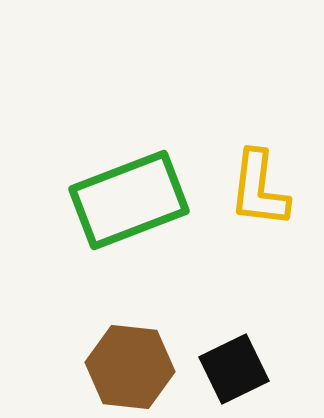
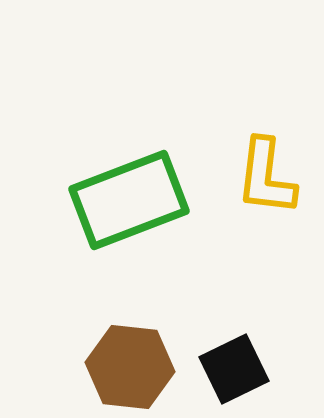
yellow L-shape: moved 7 px right, 12 px up
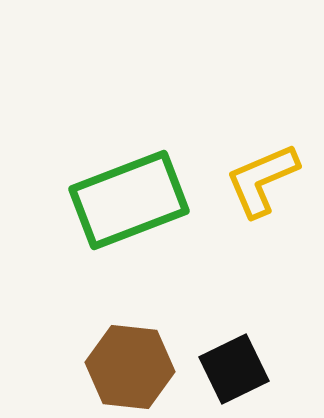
yellow L-shape: moved 4 px left, 3 px down; rotated 60 degrees clockwise
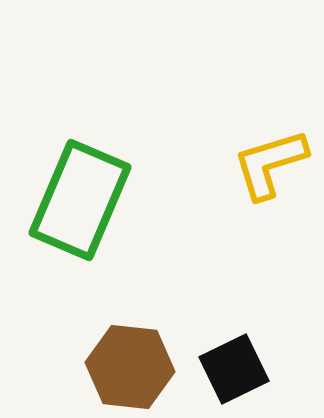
yellow L-shape: moved 8 px right, 16 px up; rotated 6 degrees clockwise
green rectangle: moved 49 px left; rotated 46 degrees counterclockwise
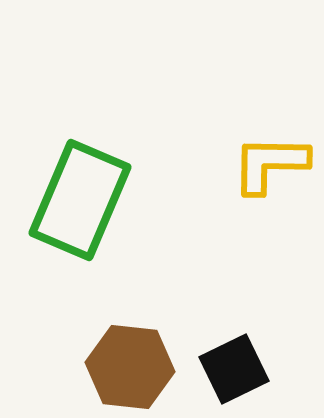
yellow L-shape: rotated 18 degrees clockwise
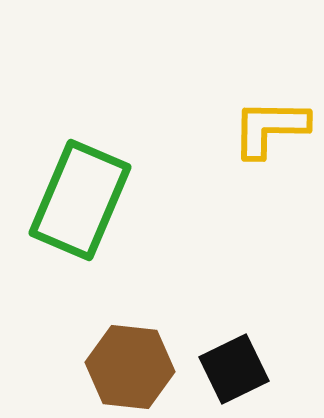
yellow L-shape: moved 36 px up
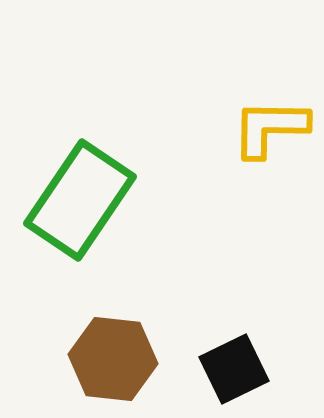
green rectangle: rotated 11 degrees clockwise
brown hexagon: moved 17 px left, 8 px up
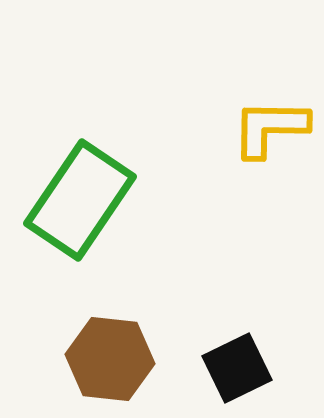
brown hexagon: moved 3 px left
black square: moved 3 px right, 1 px up
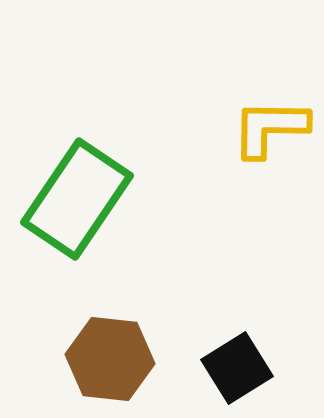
green rectangle: moved 3 px left, 1 px up
black square: rotated 6 degrees counterclockwise
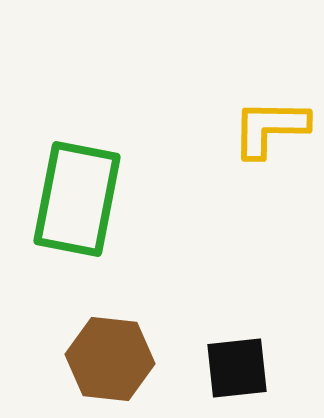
green rectangle: rotated 23 degrees counterclockwise
black square: rotated 26 degrees clockwise
